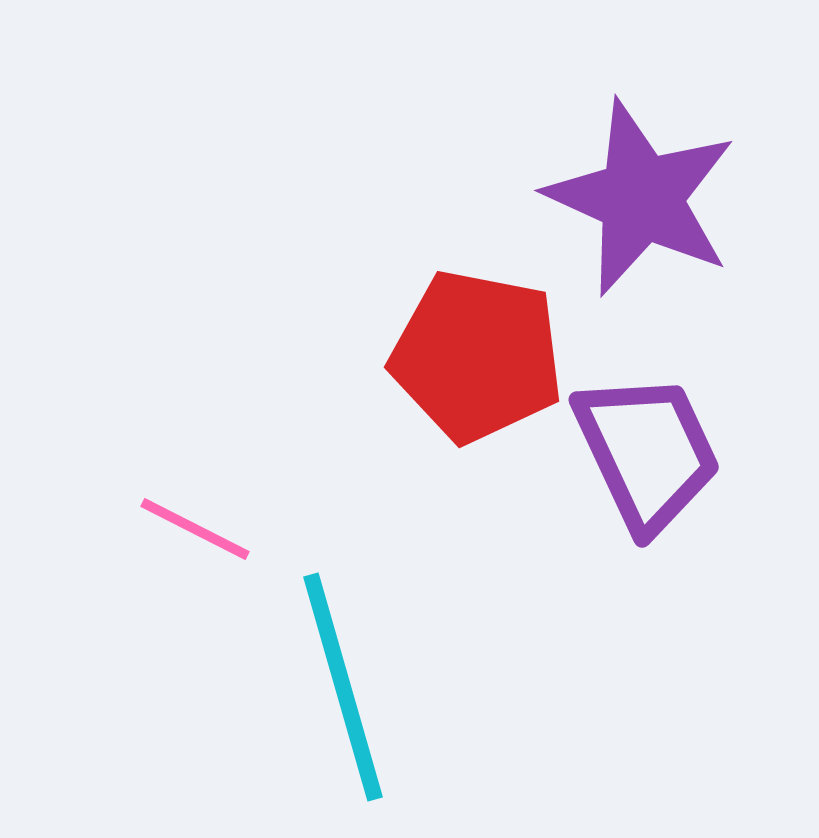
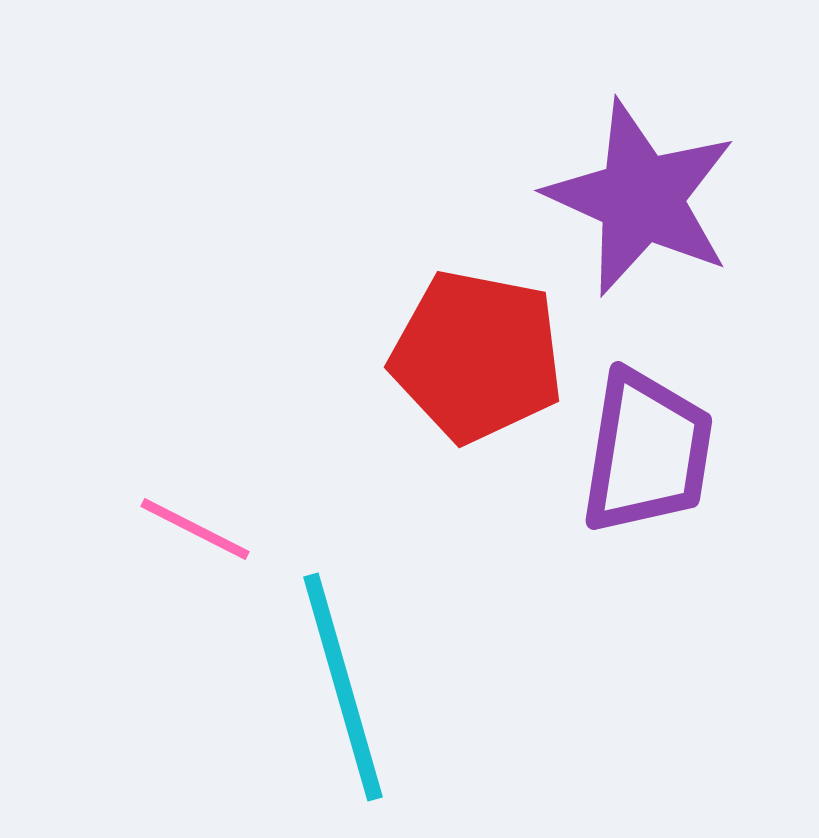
purple trapezoid: rotated 34 degrees clockwise
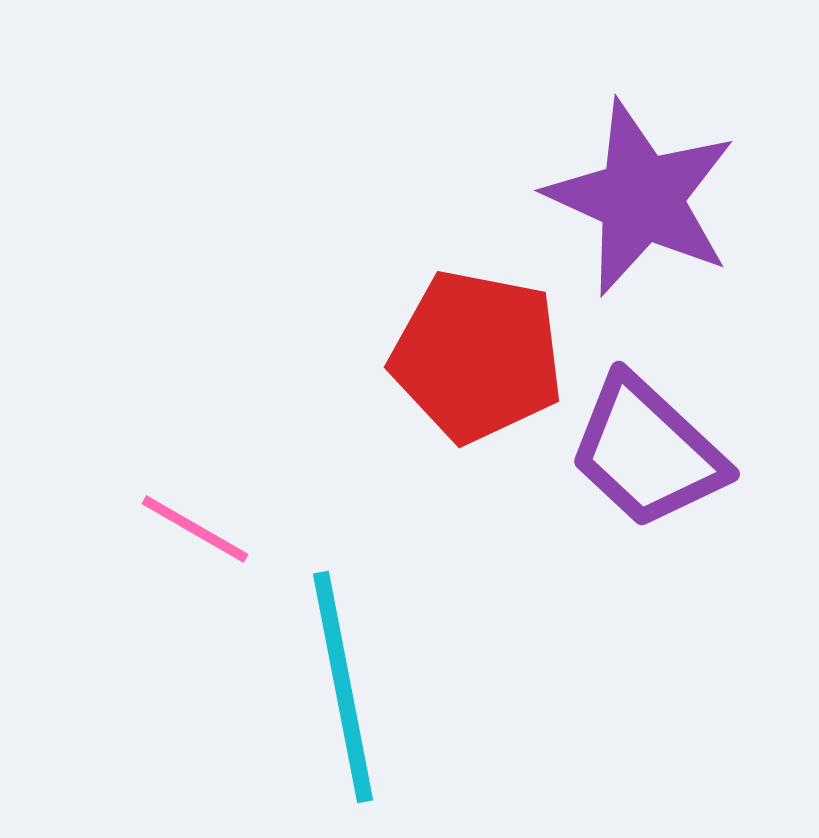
purple trapezoid: rotated 124 degrees clockwise
pink line: rotated 3 degrees clockwise
cyan line: rotated 5 degrees clockwise
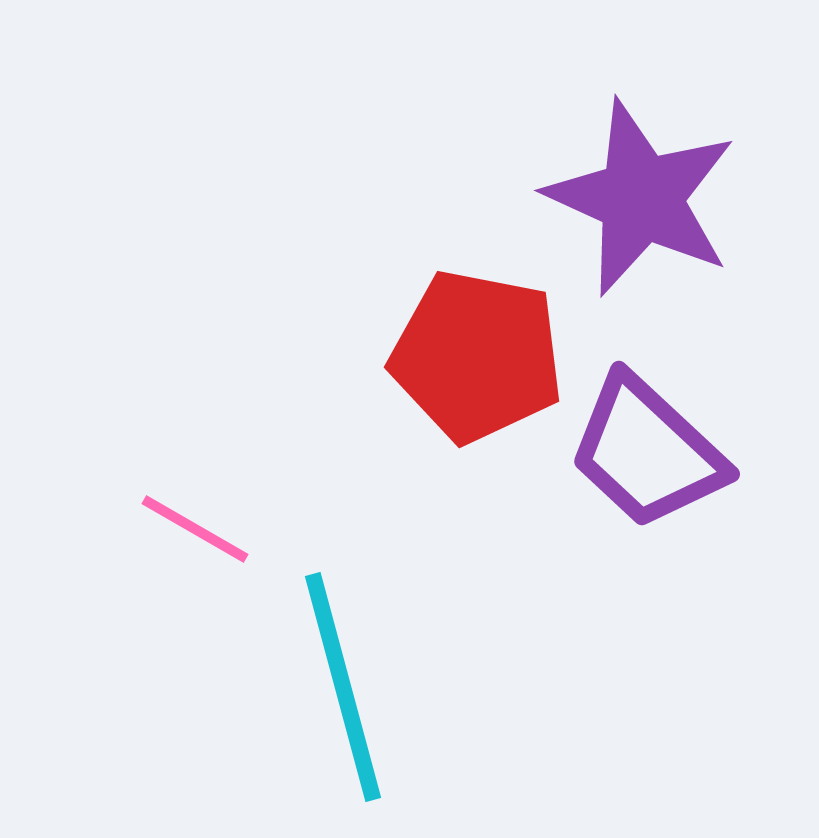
cyan line: rotated 4 degrees counterclockwise
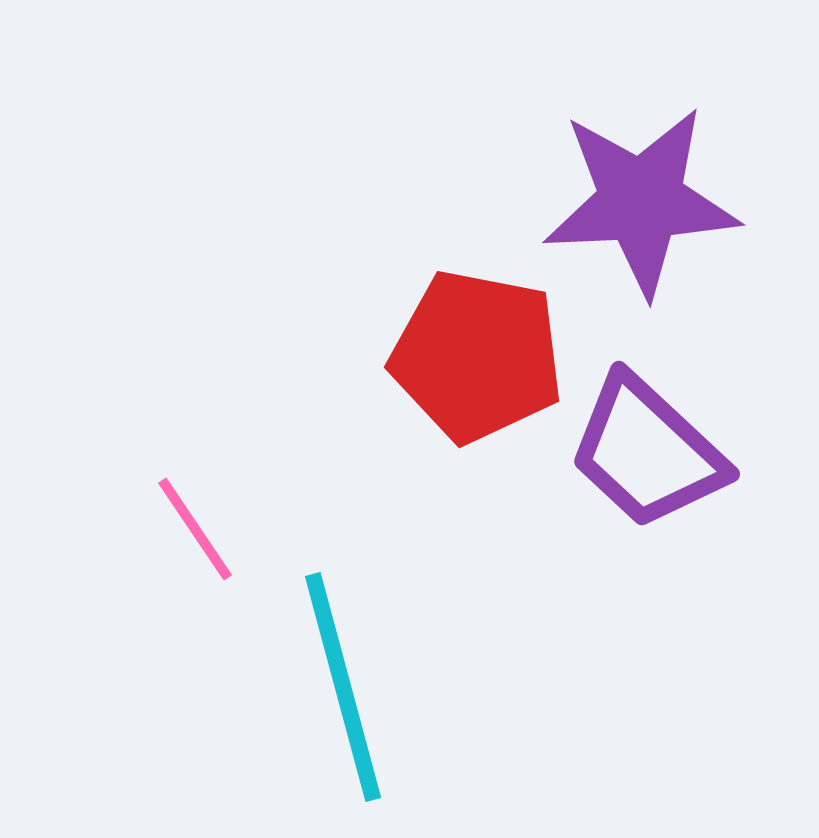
purple star: moved 3 px down; rotated 27 degrees counterclockwise
pink line: rotated 26 degrees clockwise
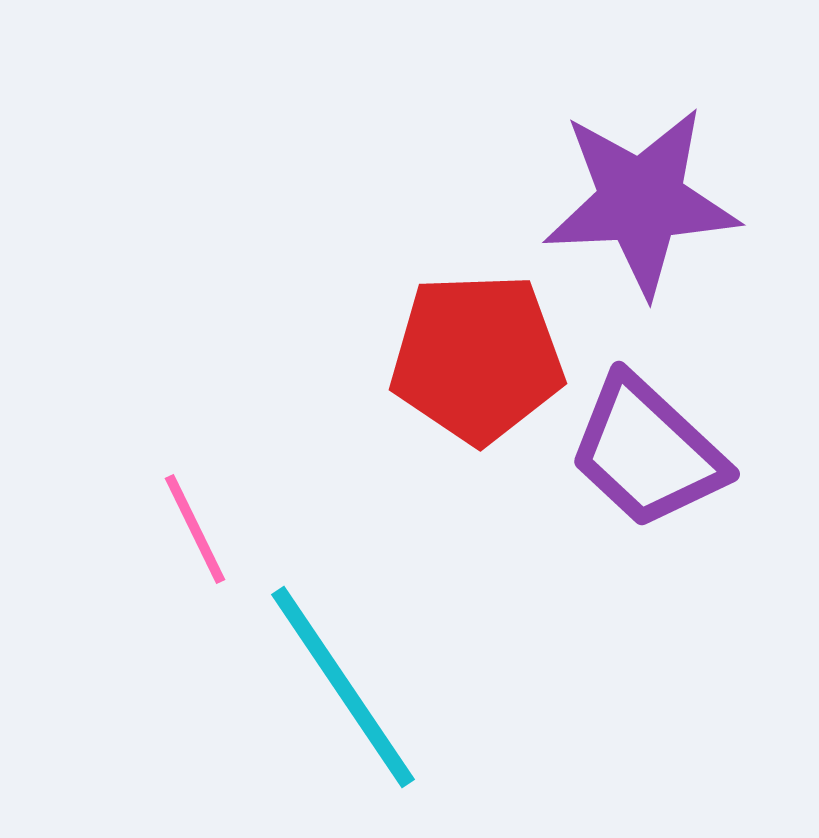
red pentagon: moved 2 px down; rotated 13 degrees counterclockwise
pink line: rotated 8 degrees clockwise
cyan line: rotated 19 degrees counterclockwise
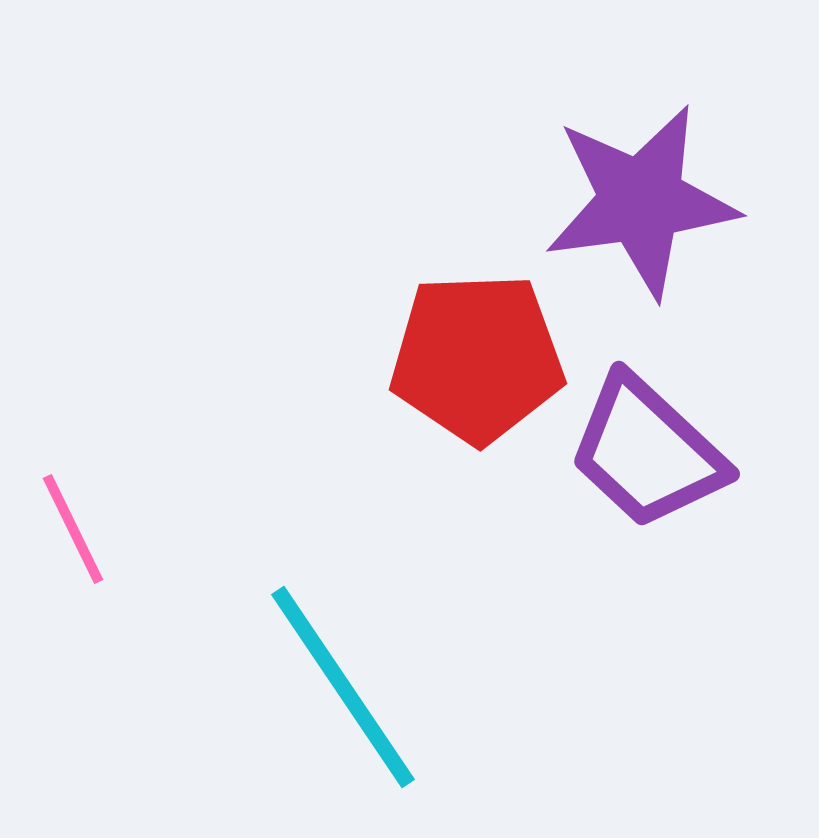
purple star: rotated 5 degrees counterclockwise
pink line: moved 122 px left
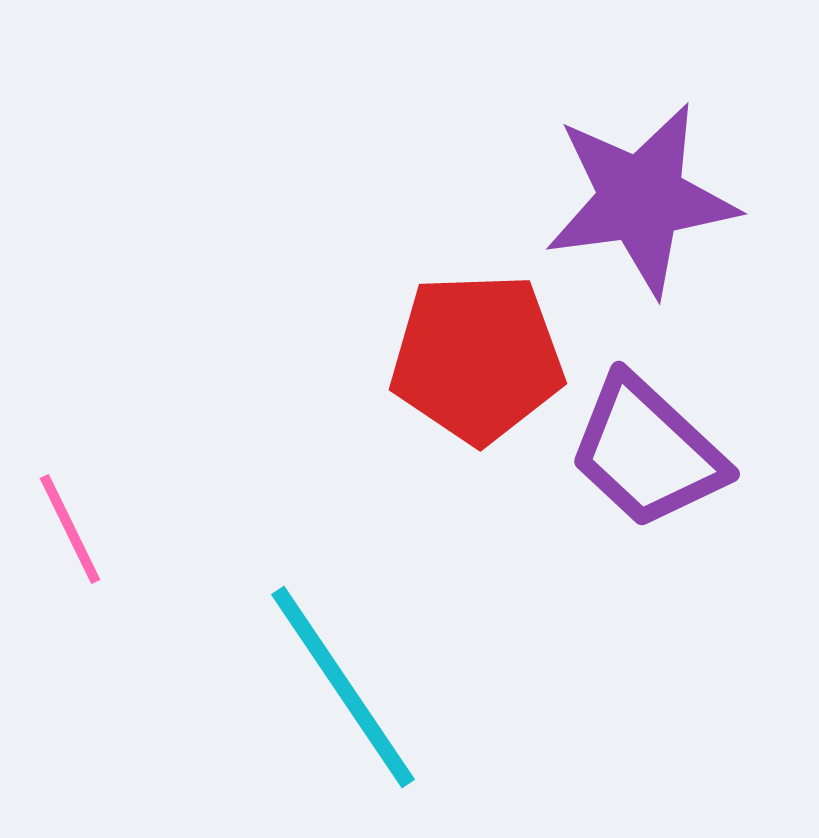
purple star: moved 2 px up
pink line: moved 3 px left
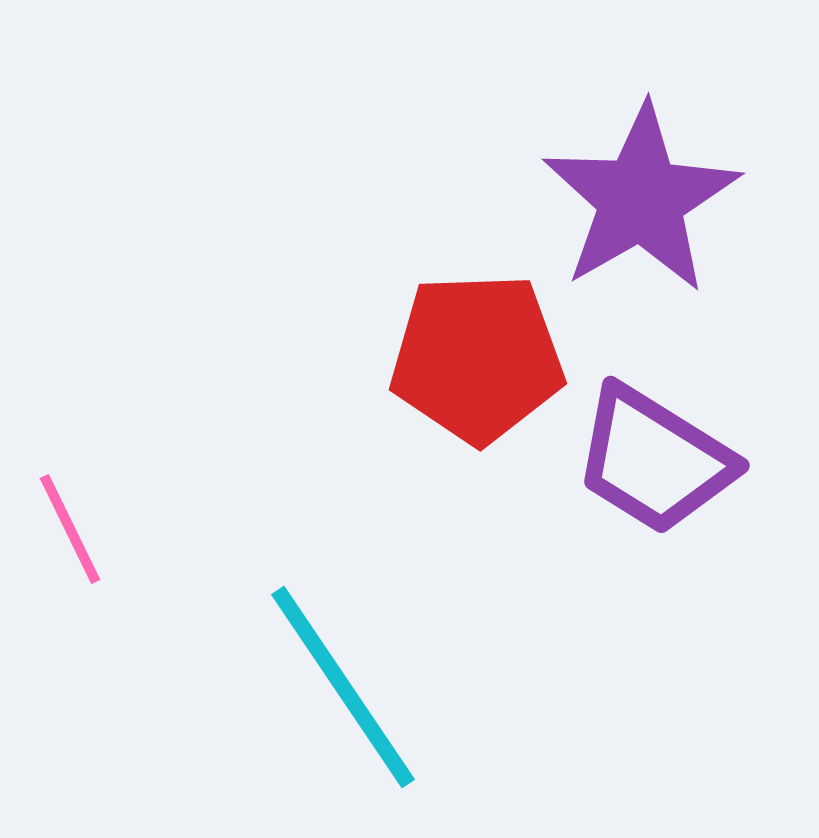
purple star: rotated 22 degrees counterclockwise
purple trapezoid: moved 7 px right, 8 px down; rotated 11 degrees counterclockwise
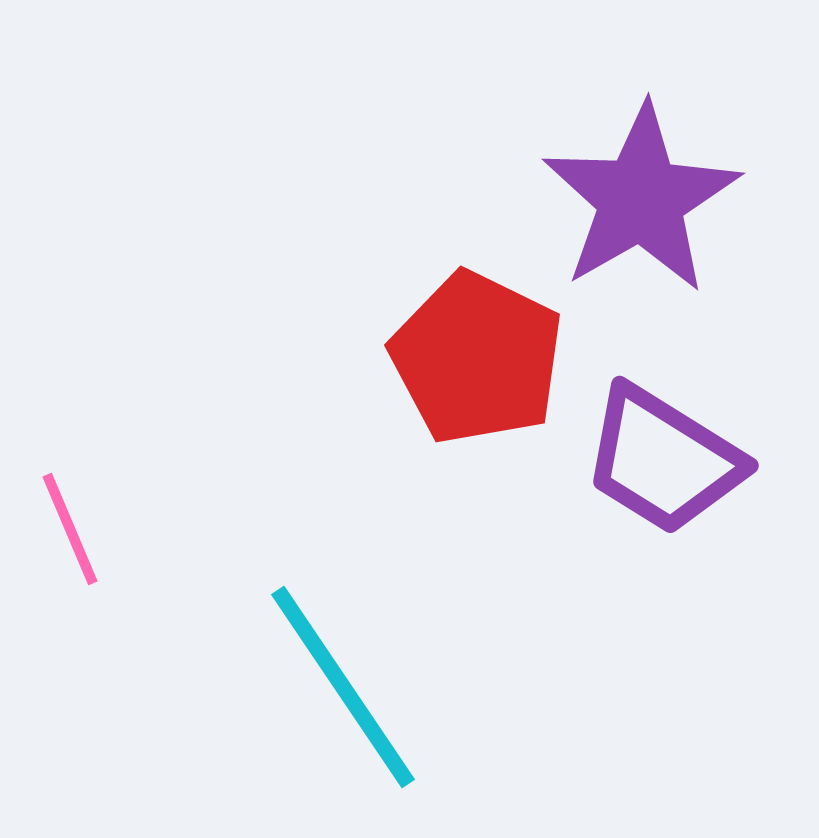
red pentagon: rotated 28 degrees clockwise
purple trapezoid: moved 9 px right
pink line: rotated 3 degrees clockwise
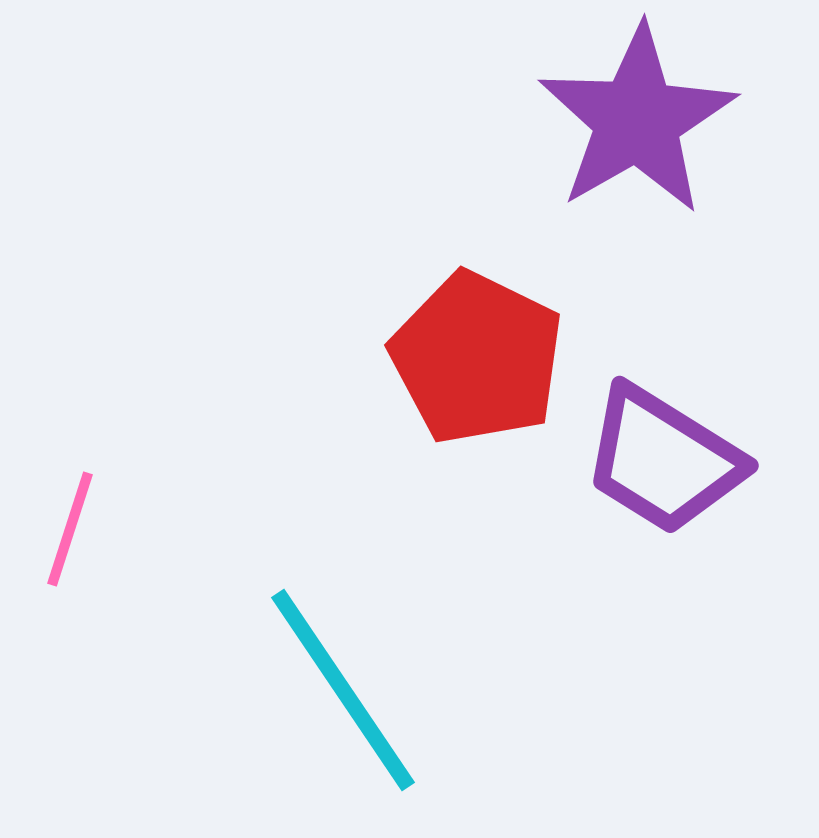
purple star: moved 4 px left, 79 px up
pink line: rotated 41 degrees clockwise
cyan line: moved 3 px down
